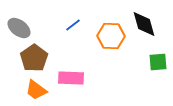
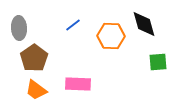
gray ellipse: rotated 50 degrees clockwise
pink rectangle: moved 7 px right, 6 px down
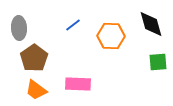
black diamond: moved 7 px right
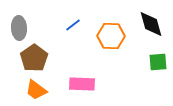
pink rectangle: moved 4 px right
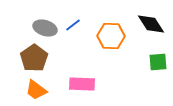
black diamond: rotated 16 degrees counterclockwise
gray ellipse: moved 26 px right; rotated 70 degrees counterclockwise
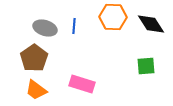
blue line: moved 1 px right, 1 px down; rotated 49 degrees counterclockwise
orange hexagon: moved 2 px right, 19 px up
green square: moved 12 px left, 4 px down
pink rectangle: rotated 15 degrees clockwise
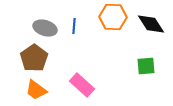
pink rectangle: moved 1 px down; rotated 25 degrees clockwise
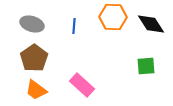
gray ellipse: moved 13 px left, 4 px up
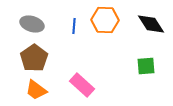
orange hexagon: moved 8 px left, 3 px down
